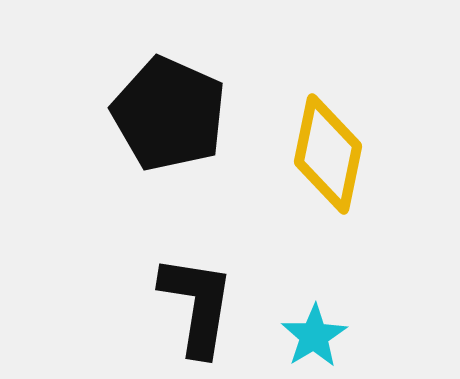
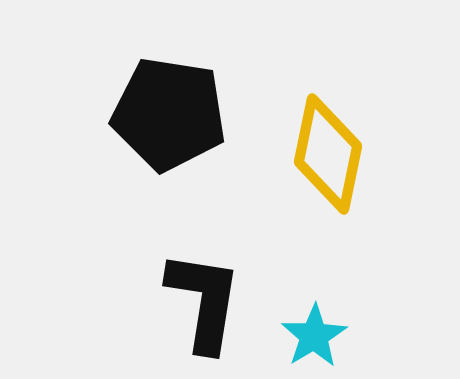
black pentagon: rotated 15 degrees counterclockwise
black L-shape: moved 7 px right, 4 px up
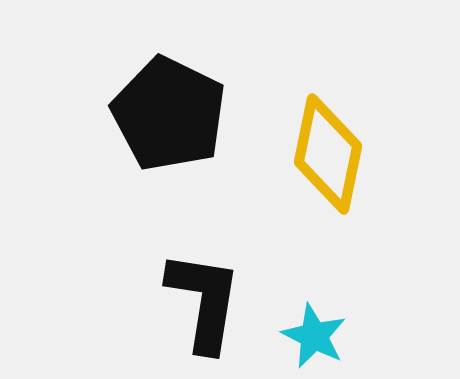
black pentagon: rotated 17 degrees clockwise
cyan star: rotated 14 degrees counterclockwise
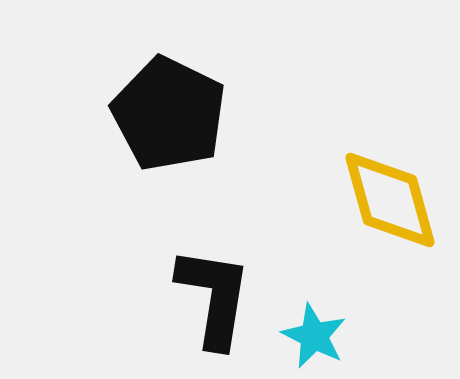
yellow diamond: moved 62 px right, 46 px down; rotated 27 degrees counterclockwise
black L-shape: moved 10 px right, 4 px up
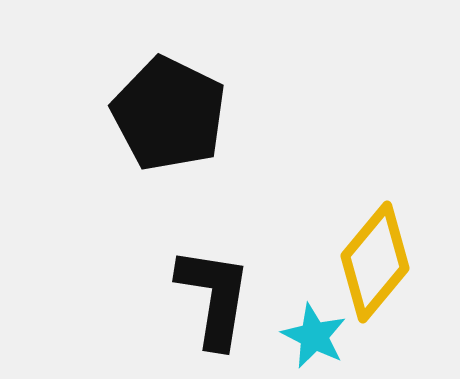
yellow diamond: moved 15 px left, 62 px down; rotated 55 degrees clockwise
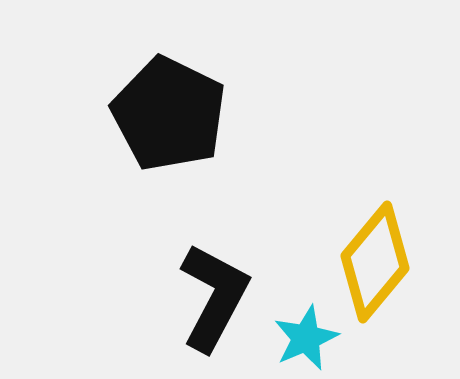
black L-shape: rotated 19 degrees clockwise
cyan star: moved 8 px left, 2 px down; rotated 22 degrees clockwise
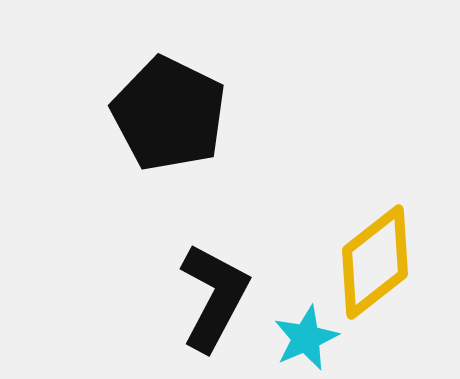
yellow diamond: rotated 12 degrees clockwise
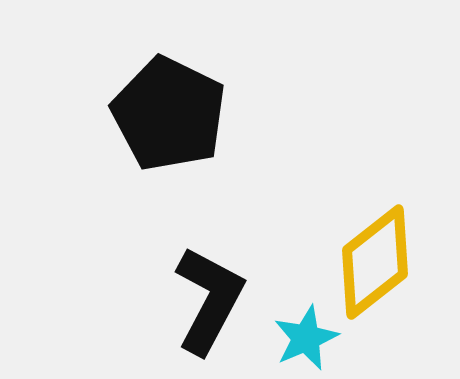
black L-shape: moved 5 px left, 3 px down
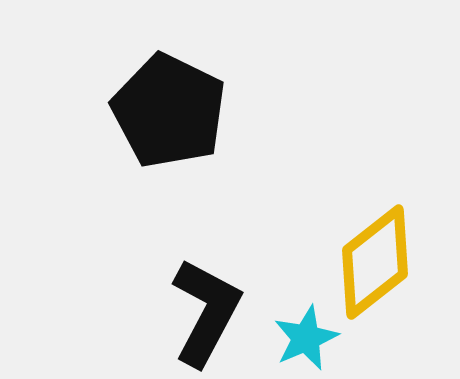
black pentagon: moved 3 px up
black L-shape: moved 3 px left, 12 px down
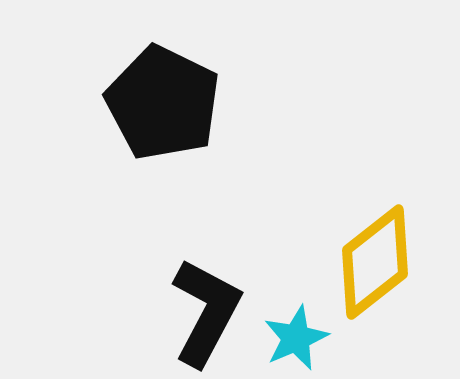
black pentagon: moved 6 px left, 8 px up
cyan star: moved 10 px left
